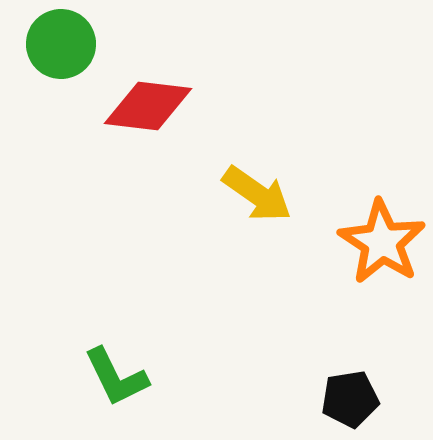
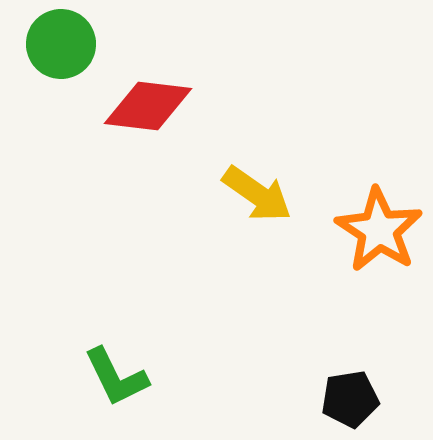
orange star: moved 3 px left, 12 px up
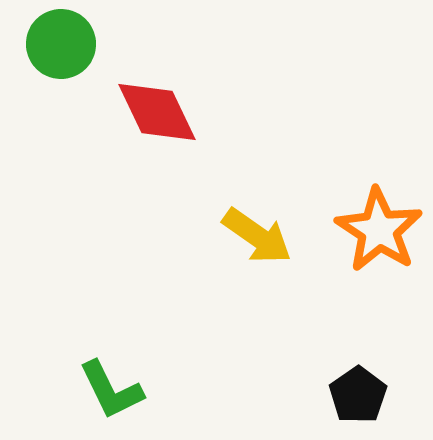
red diamond: moved 9 px right, 6 px down; rotated 58 degrees clockwise
yellow arrow: moved 42 px down
green L-shape: moved 5 px left, 13 px down
black pentagon: moved 8 px right, 4 px up; rotated 26 degrees counterclockwise
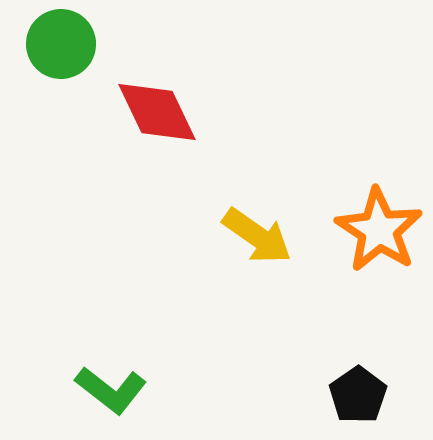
green L-shape: rotated 26 degrees counterclockwise
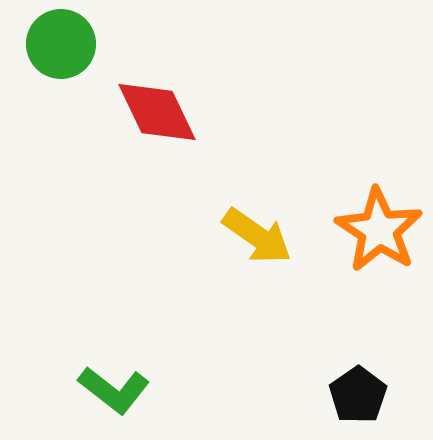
green L-shape: moved 3 px right
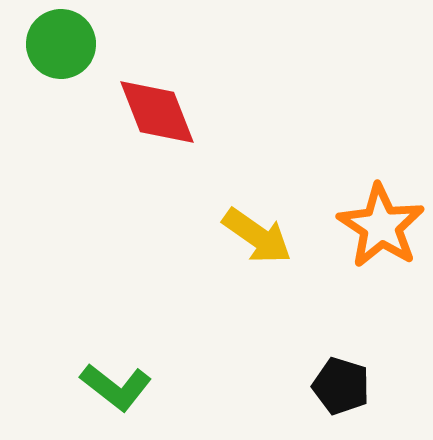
red diamond: rotated 4 degrees clockwise
orange star: moved 2 px right, 4 px up
green L-shape: moved 2 px right, 3 px up
black pentagon: moved 17 px left, 9 px up; rotated 20 degrees counterclockwise
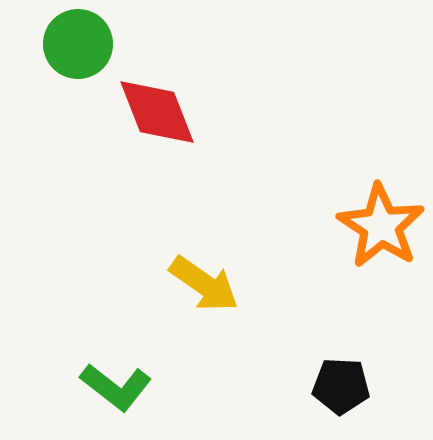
green circle: moved 17 px right
yellow arrow: moved 53 px left, 48 px down
black pentagon: rotated 14 degrees counterclockwise
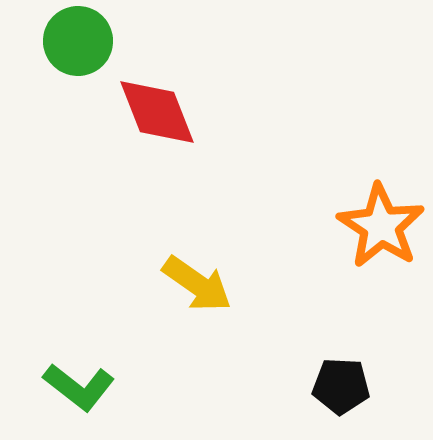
green circle: moved 3 px up
yellow arrow: moved 7 px left
green L-shape: moved 37 px left
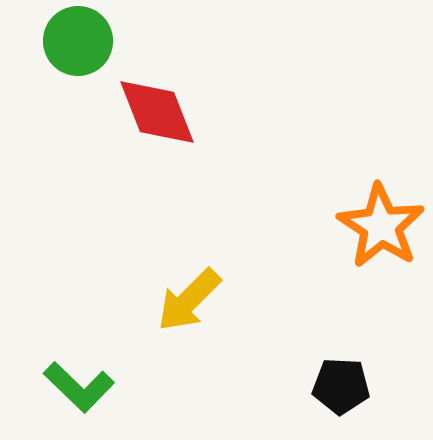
yellow arrow: moved 8 px left, 16 px down; rotated 100 degrees clockwise
green L-shape: rotated 6 degrees clockwise
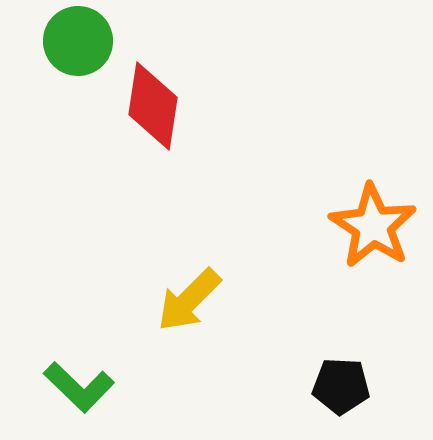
red diamond: moved 4 px left, 6 px up; rotated 30 degrees clockwise
orange star: moved 8 px left
